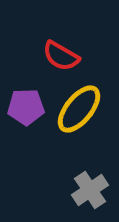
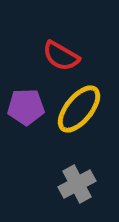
gray cross: moved 13 px left, 6 px up; rotated 6 degrees clockwise
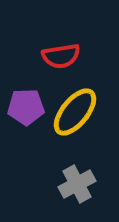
red semicircle: rotated 39 degrees counterclockwise
yellow ellipse: moved 4 px left, 3 px down
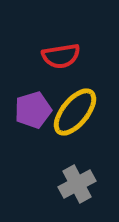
purple pentagon: moved 7 px right, 3 px down; rotated 15 degrees counterclockwise
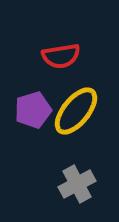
yellow ellipse: moved 1 px right, 1 px up
